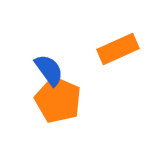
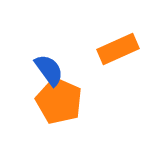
orange pentagon: moved 1 px right, 1 px down
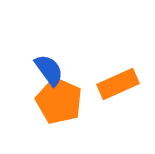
orange rectangle: moved 35 px down
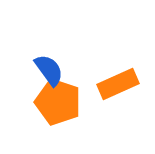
orange pentagon: moved 1 px left, 1 px down; rotated 6 degrees counterclockwise
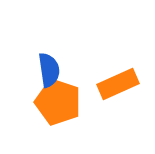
blue semicircle: rotated 28 degrees clockwise
